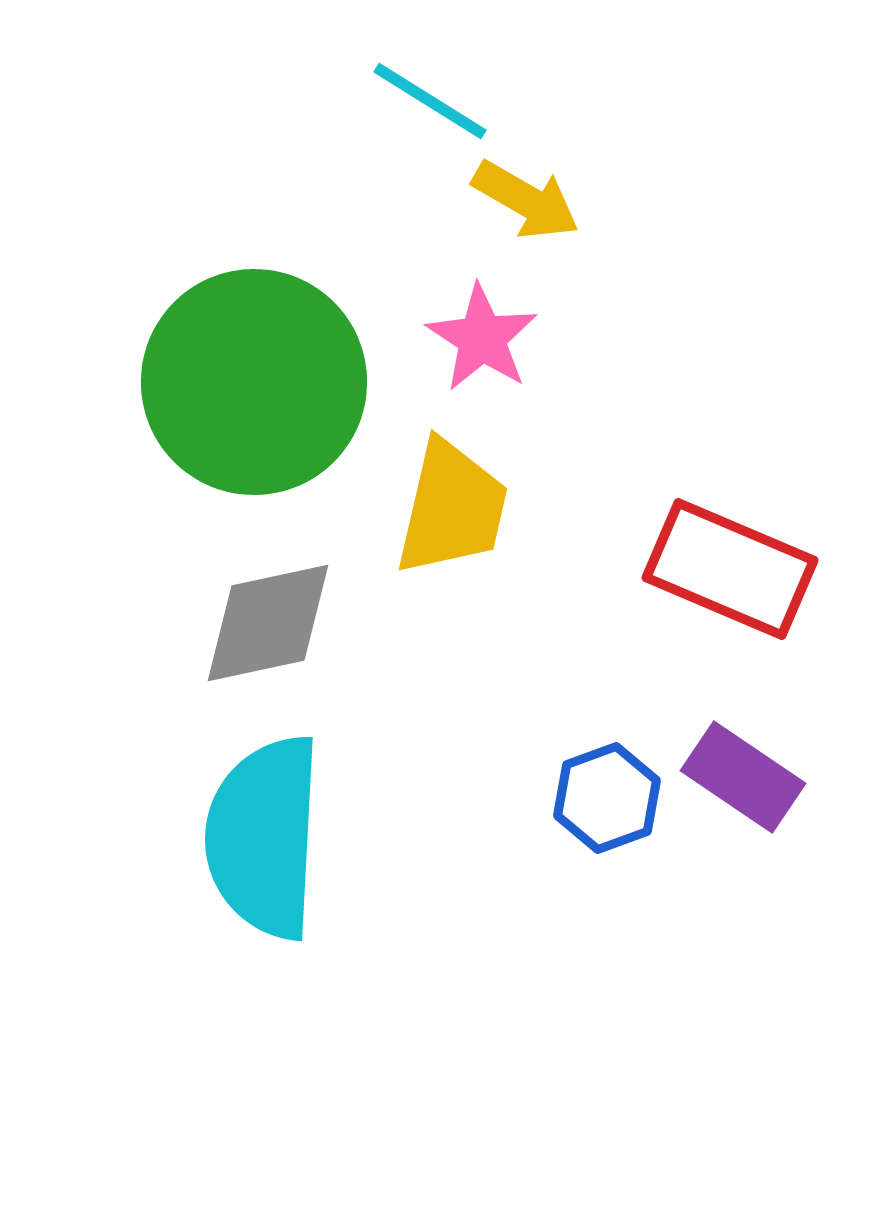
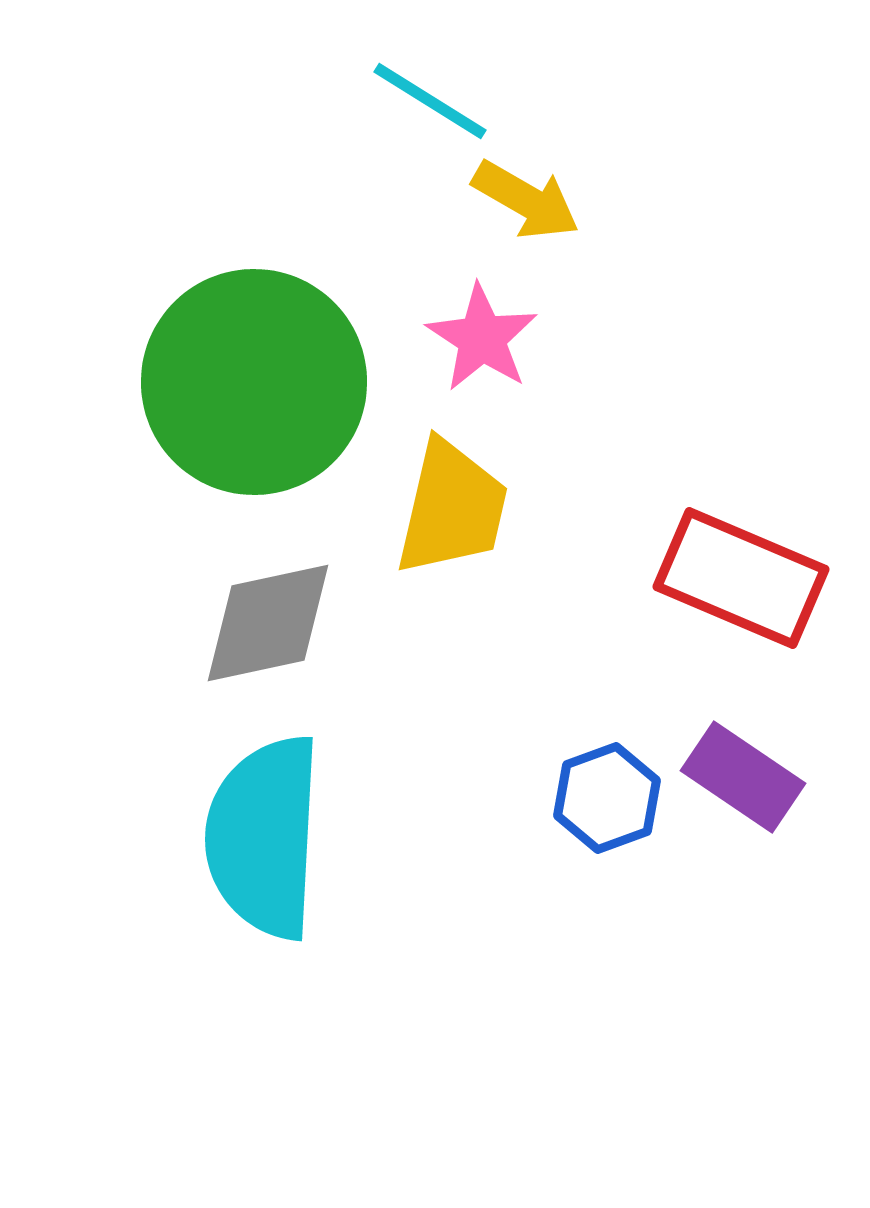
red rectangle: moved 11 px right, 9 px down
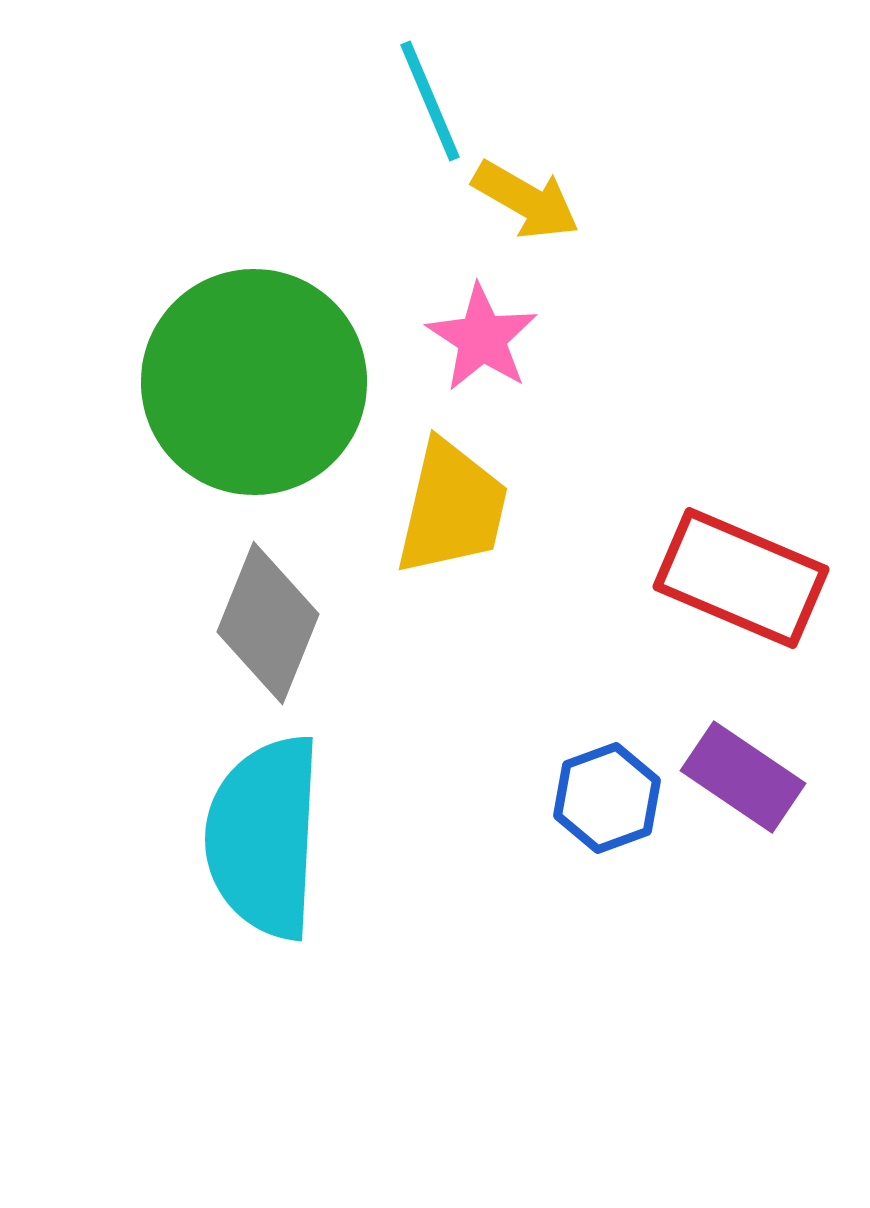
cyan line: rotated 35 degrees clockwise
gray diamond: rotated 56 degrees counterclockwise
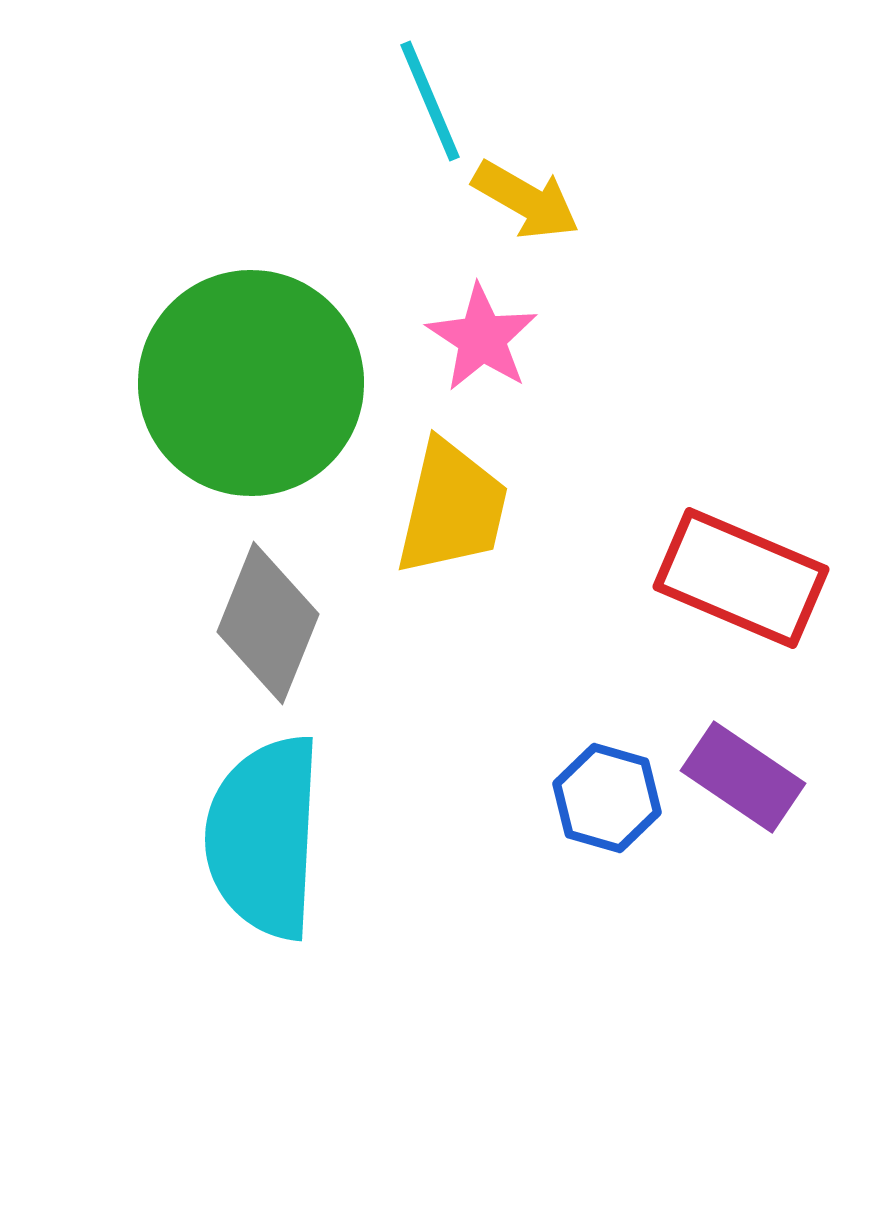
green circle: moved 3 px left, 1 px down
blue hexagon: rotated 24 degrees counterclockwise
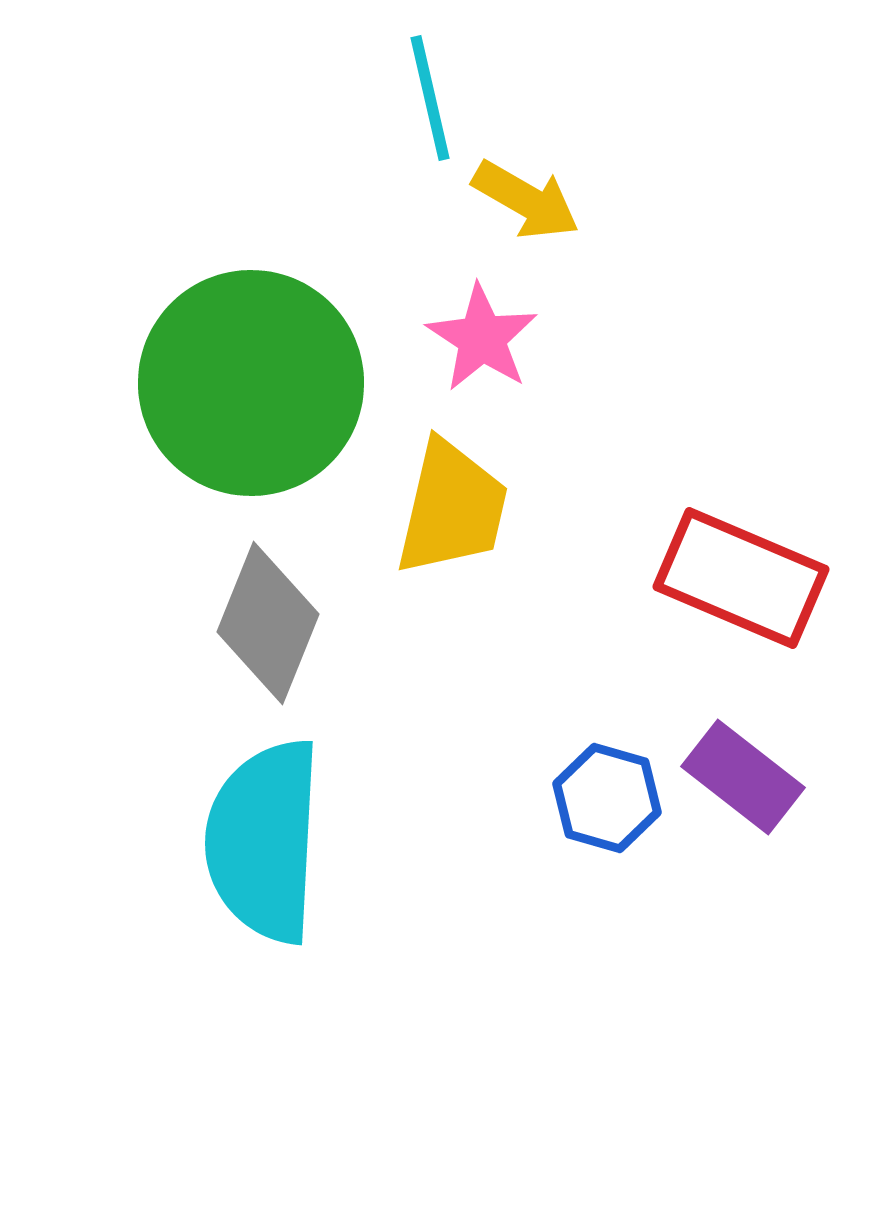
cyan line: moved 3 px up; rotated 10 degrees clockwise
purple rectangle: rotated 4 degrees clockwise
cyan semicircle: moved 4 px down
